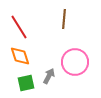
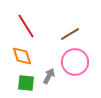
brown line: moved 6 px right, 15 px down; rotated 54 degrees clockwise
red line: moved 7 px right, 1 px up
orange diamond: moved 2 px right
green square: rotated 18 degrees clockwise
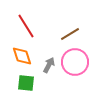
gray arrow: moved 11 px up
